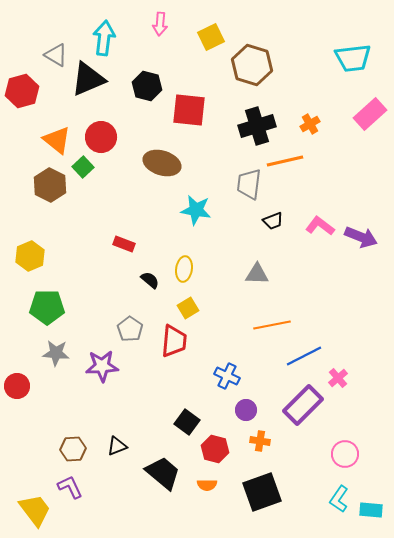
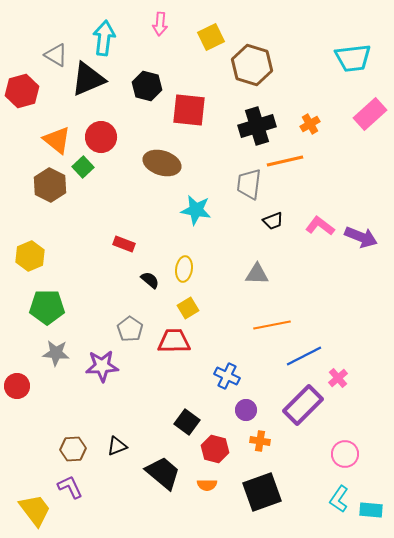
red trapezoid at (174, 341): rotated 96 degrees counterclockwise
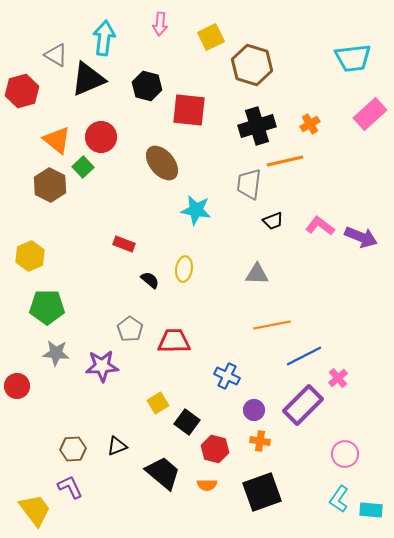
brown ellipse at (162, 163): rotated 33 degrees clockwise
yellow square at (188, 308): moved 30 px left, 95 px down
purple circle at (246, 410): moved 8 px right
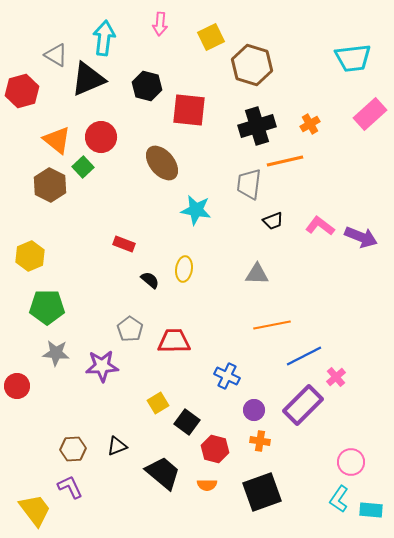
pink cross at (338, 378): moved 2 px left, 1 px up
pink circle at (345, 454): moved 6 px right, 8 px down
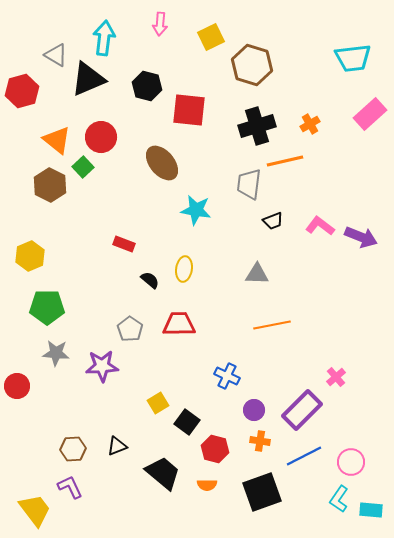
red trapezoid at (174, 341): moved 5 px right, 17 px up
blue line at (304, 356): moved 100 px down
purple rectangle at (303, 405): moved 1 px left, 5 px down
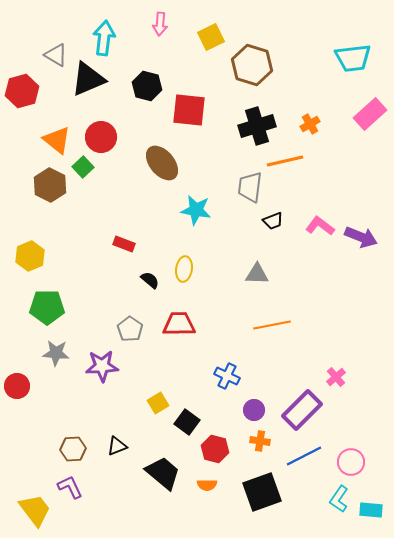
gray trapezoid at (249, 184): moved 1 px right, 3 px down
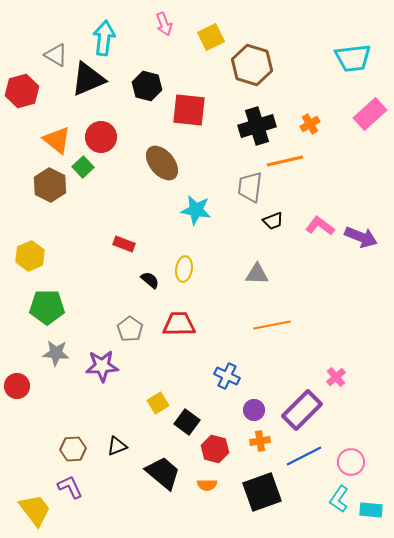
pink arrow at (160, 24): moved 4 px right; rotated 25 degrees counterclockwise
orange cross at (260, 441): rotated 18 degrees counterclockwise
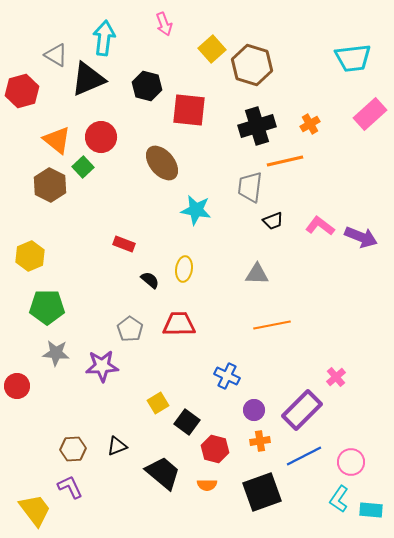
yellow square at (211, 37): moved 1 px right, 12 px down; rotated 16 degrees counterclockwise
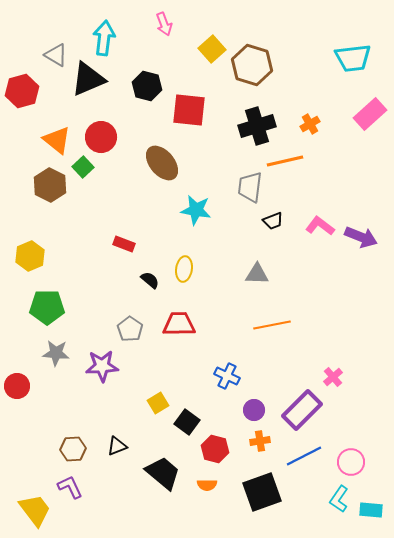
pink cross at (336, 377): moved 3 px left
